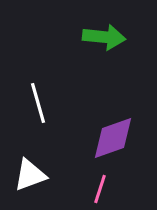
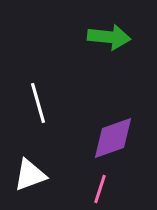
green arrow: moved 5 px right
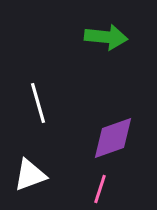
green arrow: moved 3 px left
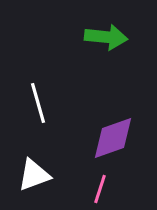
white triangle: moved 4 px right
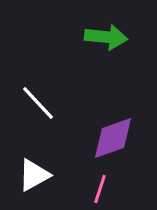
white line: rotated 27 degrees counterclockwise
white triangle: rotated 9 degrees counterclockwise
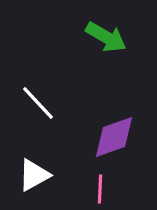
green arrow: rotated 24 degrees clockwise
purple diamond: moved 1 px right, 1 px up
pink line: rotated 16 degrees counterclockwise
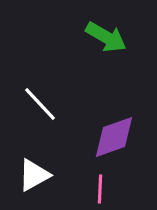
white line: moved 2 px right, 1 px down
